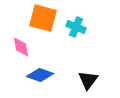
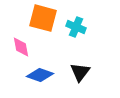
black triangle: moved 8 px left, 8 px up
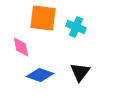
orange square: rotated 8 degrees counterclockwise
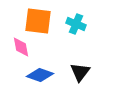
orange square: moved 5 px left, 3 px down
cyan cross: moved 3 px up
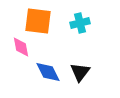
cyan cross: moved 4 px right, 1 px up; rotated 36 degrees counterclockwise
blue diamond: moved 8 px right, 3 px up; rotated 44 degrees clockwise
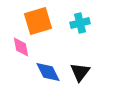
orange square: rotated 24 degrees counterclockwise
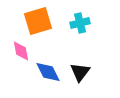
pink diamond: moved 4 px down
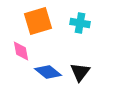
cyan cross: rotated 24 degrees clockwise
blue diamond: rotated 24 degrees counterclockwise
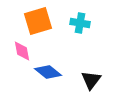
pink diamond: moved 1 px right
black triangle: moved 11 px right, 8 px down
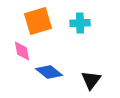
cyan cross: rotated 12 degrees counterclockwise
blue diamond: moved 1 px right
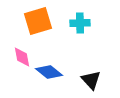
pink diamond: moved 6 px down
black triangle: rotated 20 degrees counterclockwise
